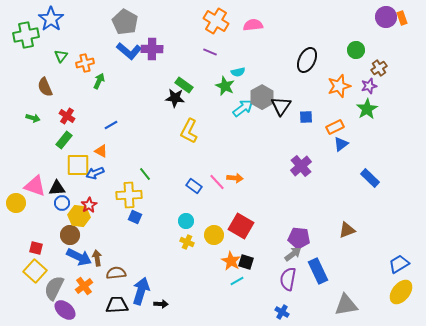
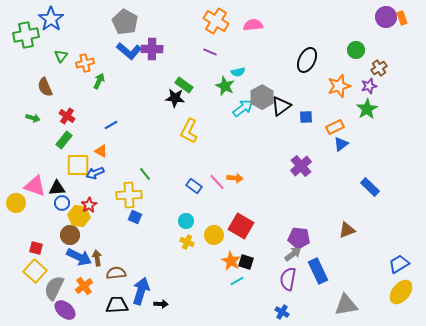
black triangle at (281, 106): rotated 20 degrees clockwise
blue rectangle at (370, 178): moved 9 px down
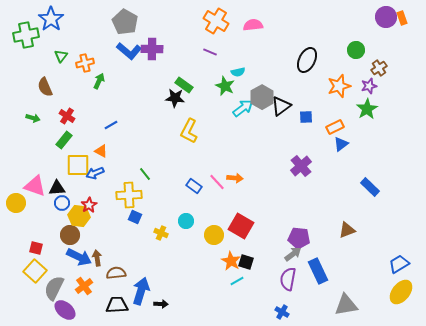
yellow cross at (187, 242): moved 26 px left, 9 px up
